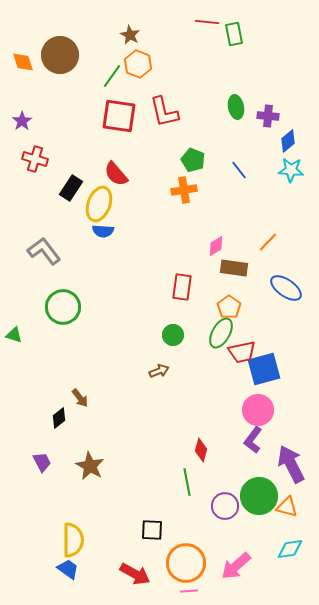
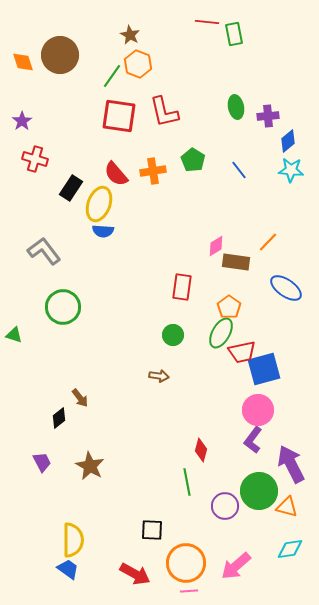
purple cross at (268, 116): rotated 10 degrees counterclockwise
green pentagon at (193, 160): rotated 10 degrees clockwise
orange cross at (184, 190): moved 31 px left, 19 px up
brown rectangle at (234, 268): moved 2 px right, 6 px up
brown arrow at (159, 371): moved 5 px down; rotated 30 degrees clockwise
green circle at (259, 496): moved 5 px up
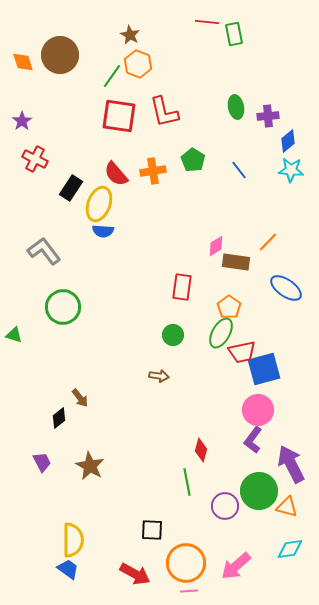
red cross at (35, 159): rotated 10 degrees clockwise
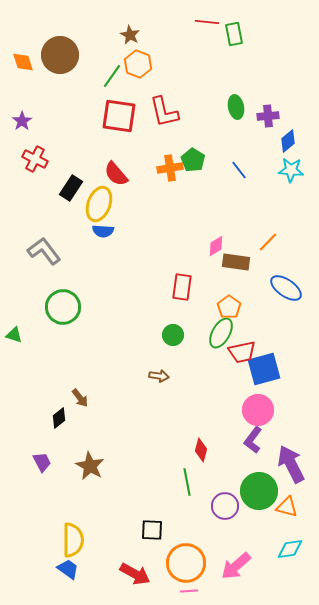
orange cross at (153, 171): moved 17 px right, 3 px up
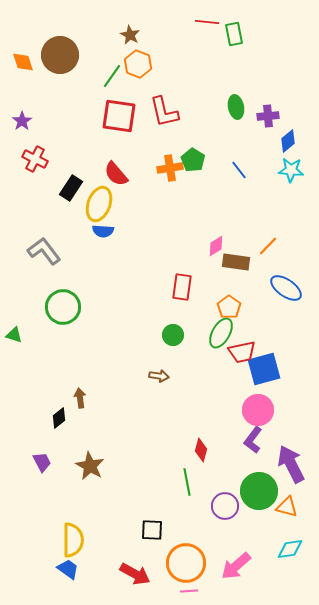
orange line at (268, 242): moved 4 px down
brown arrow at (80, 398): rotated 150 degrees counterclockwise
